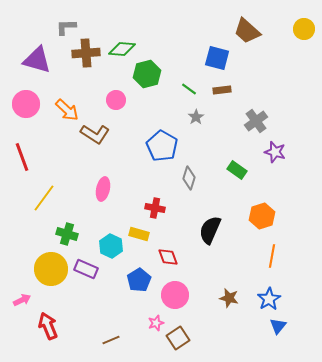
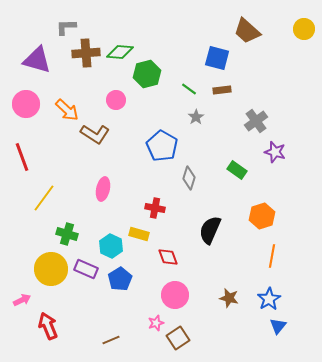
green diamond at (122, 49): moved 2 px left, 3 px down
blue pentagon at (139, 280): moved 19 px left, 1 px up
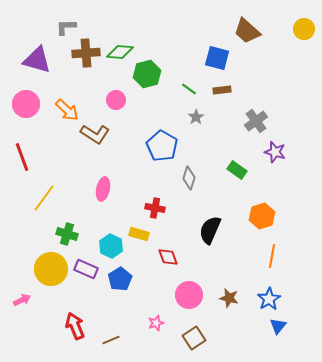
pink circle at (175, 295): moved 14 px right
red arrow at (48, 326): moved 27 px right
brown square at (178, 338): moved 16 px right
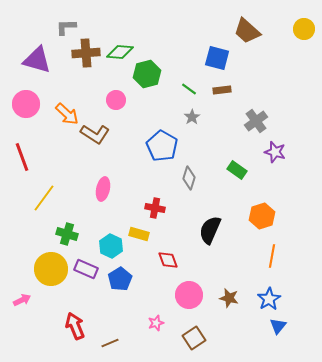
orange arrow at (67, 110): moved 4 px down
gray star at (196, 117): moved 4 px left
red diamond at (168, 257): moved 3 px down
brown line at (111, 340): moved 1 px left, 3 px down
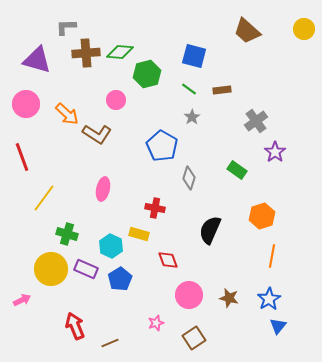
blue square at (217, 58): moved 23 px left, 2 px up
brown L-shape at (95, 134): moved 2 px right
purple star at (275, 152): rotated 20 degrees clockwise
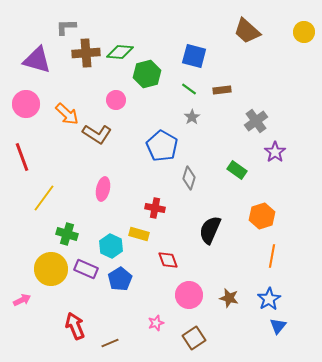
yellow circle at (304, 29): moved 3 px down
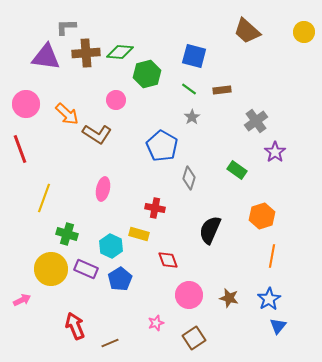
purple triangle at (37, 60): moved 9 px right, 3 px up; rotated 8 degrees counterclockwise
red line at (22, 157): moved 2 px left, 8 px up
yellow line at (44, 198): rotated 16 degrees counterclockwise
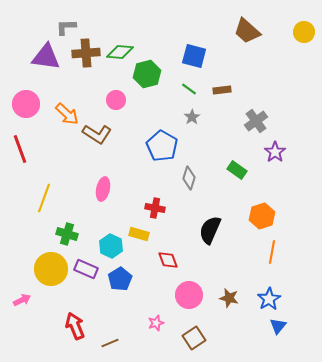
orange line at (272, 256): moved 4 px up
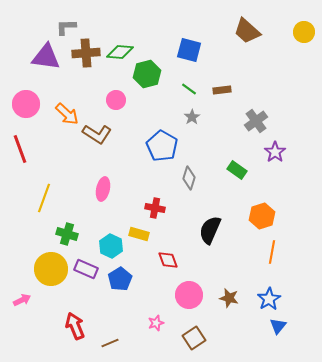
blue square at (194, 56): moved 5 px left, 6 px up
